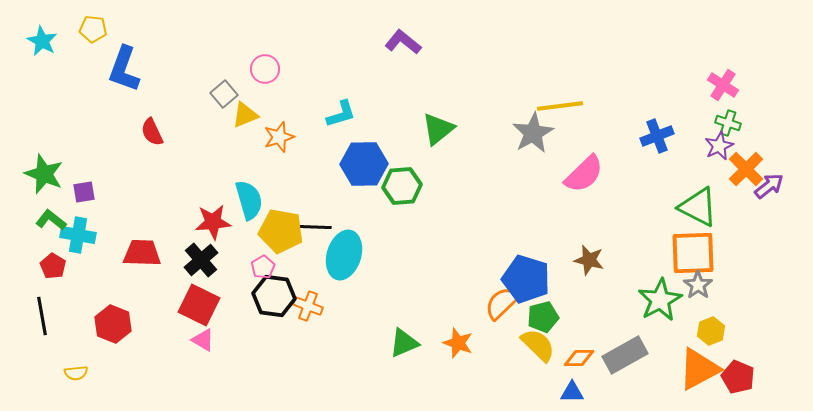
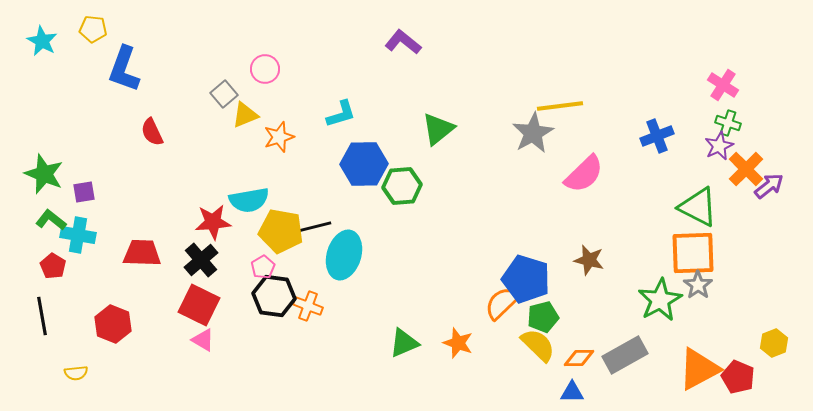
cyan semicircle at (249, 200): rotated 96 degrees clockwise
black line at (314, 227): rotated 16 degrees counterclockwise
yellow hexagon at (711, 331): moved 63 px right, 12 px down
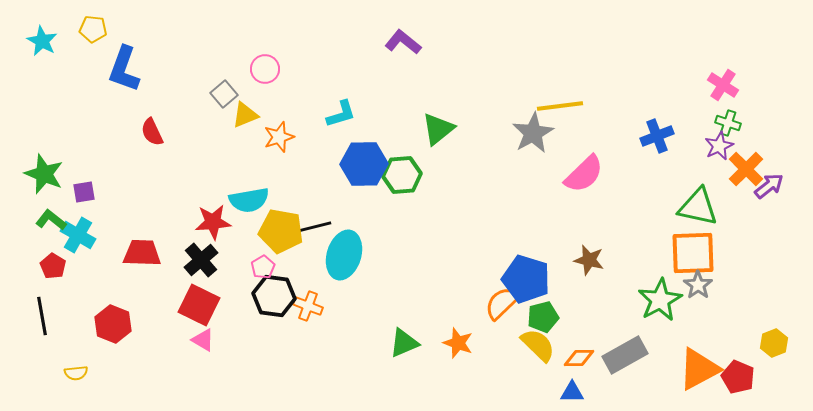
green hexagon at (402, 186): moved 11 px up
green triangle at (698, 207): rotated 15 degrees counterclockwise
cyan cross at (78, 235): rotated 20 degrees clockwise
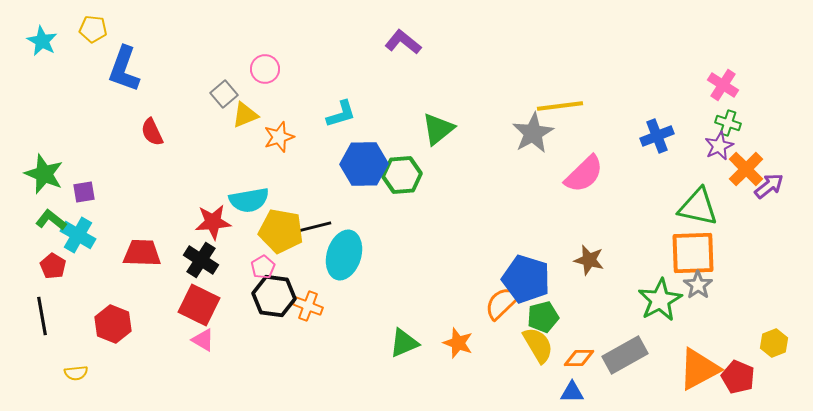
black cross at (201, 260): rotated 16 degrees counterclockwise
yellow semicircle at (538, 345): rotated 15 degrees clockwise
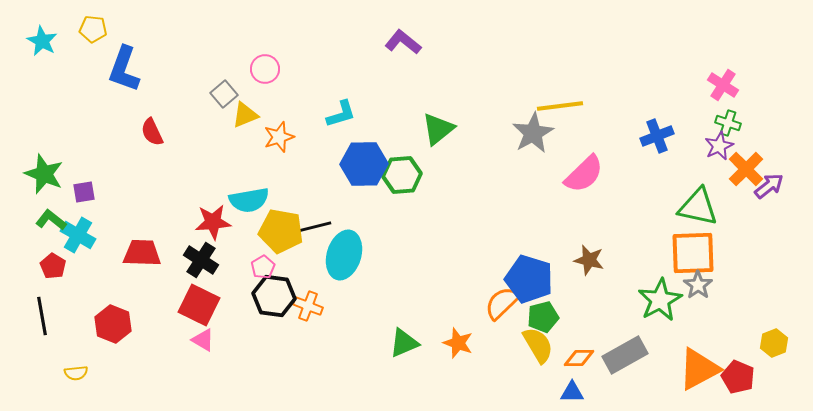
blue pentagon at (526, 279): moved 3 px right
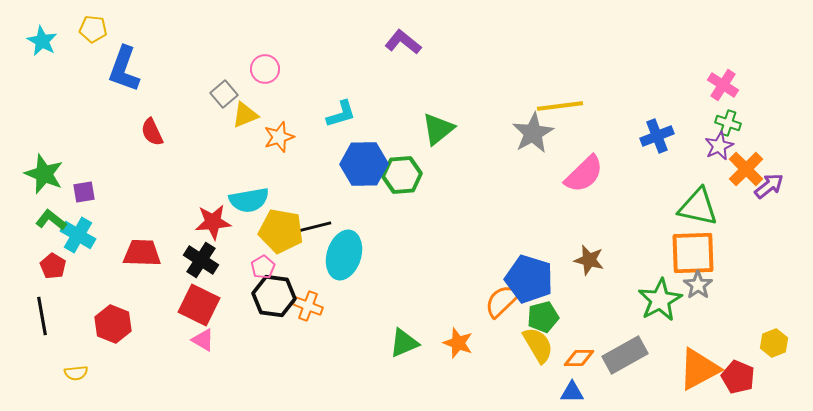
orange semicircle at (502, 303): moved 2 px up
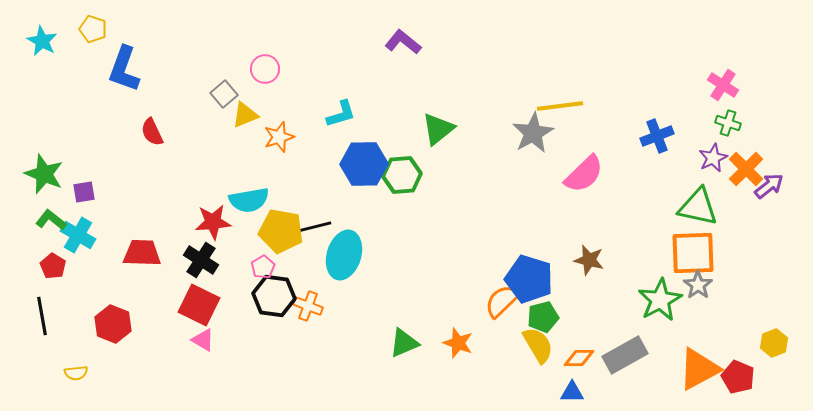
yellow pentagon at (93, 29): rotated 12 degrees clockwise
purple star at (719, 146): moved 6 px left, 12 px down
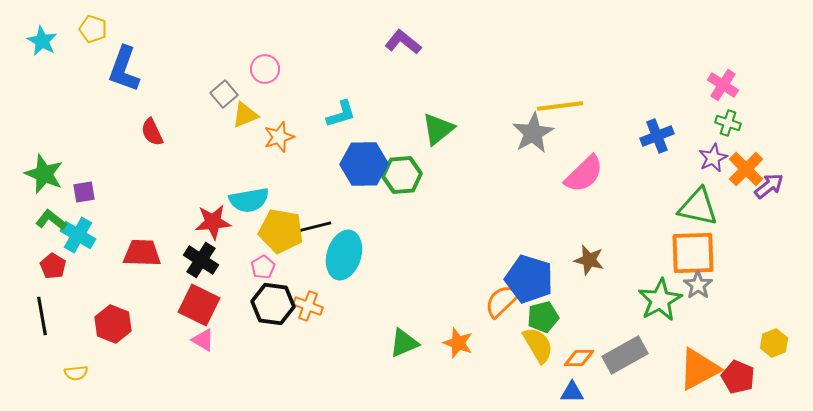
black hexagon at (274, 296): moved 1 px left, 8 px down
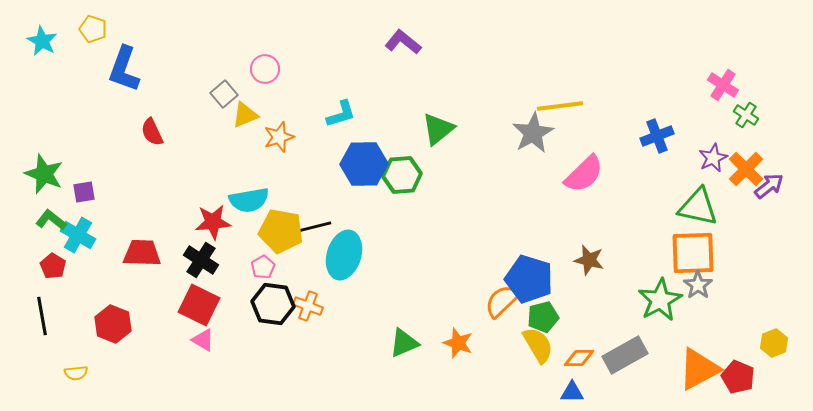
green cross at (728, 123): moved 18 px right, 8 px up; rotated 15 degrees clockwise
